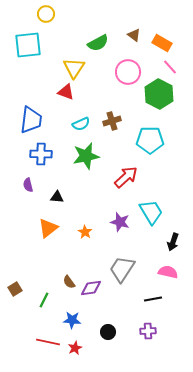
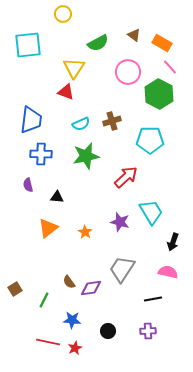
yellow circle: moved 17 px right
black circle: moved 1 px up
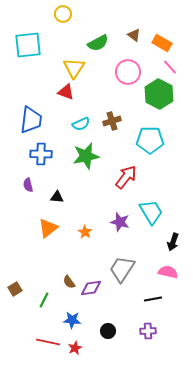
red arrow: rotated 10 degrees counterclockwise
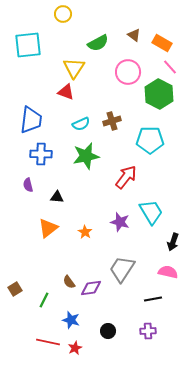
blue star: moved 1 px left; rotated 12 degrees clockwise
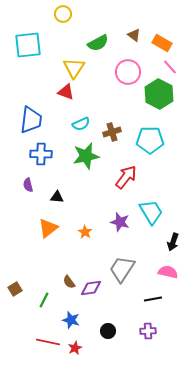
brown cross: moved 11 px down
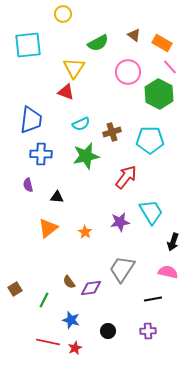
purple star: rotated 24 degrees counterclockwise
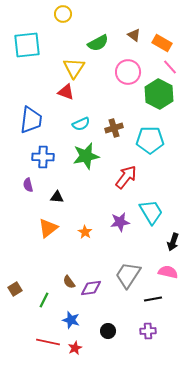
cyan square: moved 1 px left
brown cross: moved 2 px right, 4 px up
blue cross: moved 2 px right, 3 px down
gray trapezoid: moved 6 px right, 6 px down
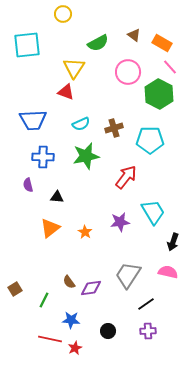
blue trapezoid: moved 2 px right; rotated 80 degrees clockwise
cyan trapezoid: moved 2 px right
orange triangle: moved 2 px right
black line: moved 7 px left, 5 px down; rotated 24 degrees counterclockwise
blue star: rotated 12 degrees counterclockwise
red line: moved 2 px right, 3 px up
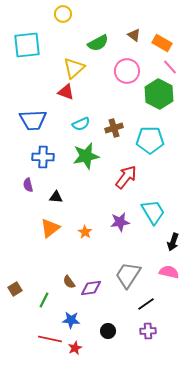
yellow triangle: rotated 15 degrees clockwise
pink circle: moved 1 px left, 1 px up
black triangle: moved 1 px left
pink semicircle: moved 1 px right
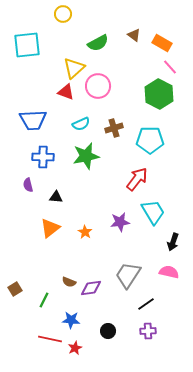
pink circle: moved 29 px left, 15 px down
red arrow: moved 11 px right, 2 px down
brown semicircle: rotated 32 degrees counterclockwise
